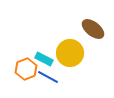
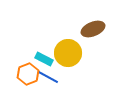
brown ellipse: rotated 60 degrees counterclockwise
yellow circle: moved 2 px left
orange hexagon: moved 2 px right, 5 px down
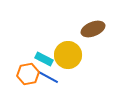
yellow circle: moved 2 px down
orange hexagon: rotated 10 degrees clockwise
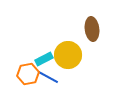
brown ellipse: moved 1 px left; rotated 75 degrees counterclockwise
cyan rectangle: rotated 54 degrees counterclockwise
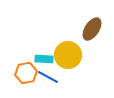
brown ellipse: rotated 40 degrees clockwise
cyan rectangle: rotated 30 degrees clockwise
orange hexagon: moved 2 px left, 1 px up
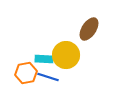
brown ellipse: moved 3 px left
yellow circle: moved 2 px left
blue line: rotated 10 degrees counterclockwise
